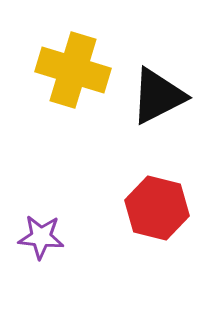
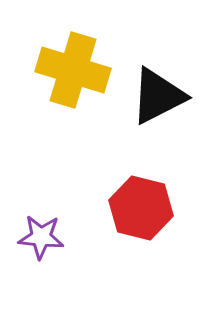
red hexagon: moved 16 px left
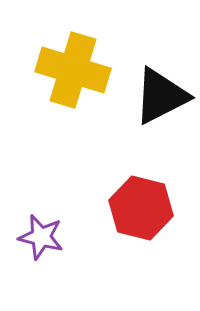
black triangle: moved 3 px right
purple star: rotated 9 degrees clockwise
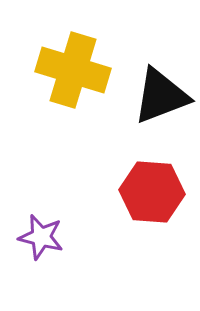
black triangle: rotated 6 degrees clockwise
red hexagon: moved 11 px right, 16 px up; rotated 10 degrees counterclockwise
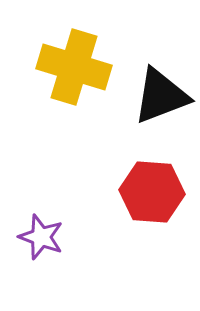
yellow cross: moved 1 px right, 3 px up
purple star: rotated 6 degrees clockwise
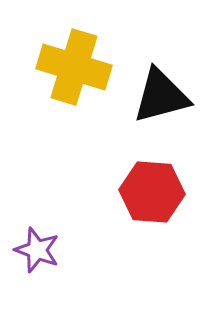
black triangle: rotated 6 degrees clockwise
purple star: moved 4 px left, 13 px down
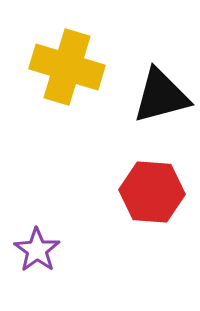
yellow cross: moved 7 px left
purple star: rotated 15 degrees clockwise
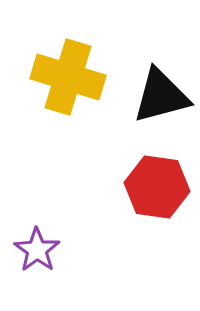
yellow cross: moved 1 px right, 10 px down
red hexagon: moved 5 px right, 5 px up; rotated 4 degrees clockwise
